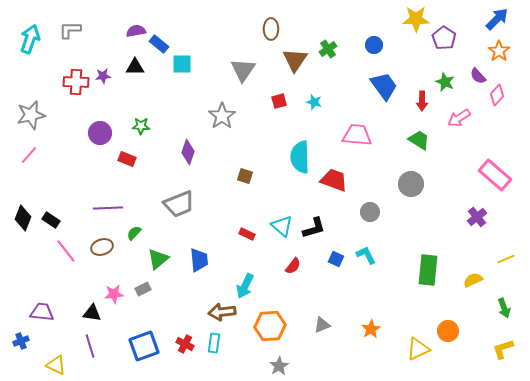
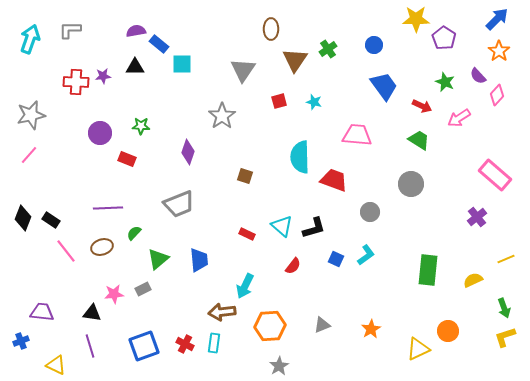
red arrow at (422, 101): moved 5 px down; rotated 66 degrees counterclockwise
cyan L-shape at (366, 255): rotated 80 degrees clockwise
yellow L-shape at (503, 349): moved 2 px right, 12 px up
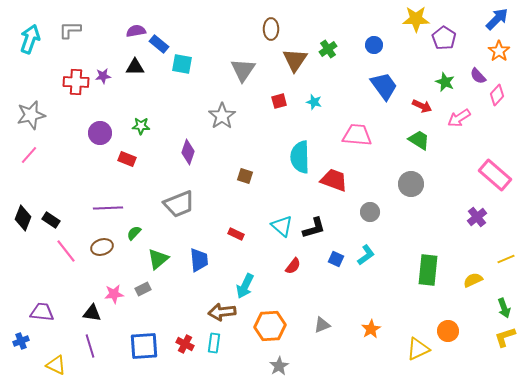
cyan square at (182, 64): rotated 10 degrees clockwise
red rectangle at (247, 234): moved 11 px left
blue square at (144, 346): rotated 16 degrees clockwise
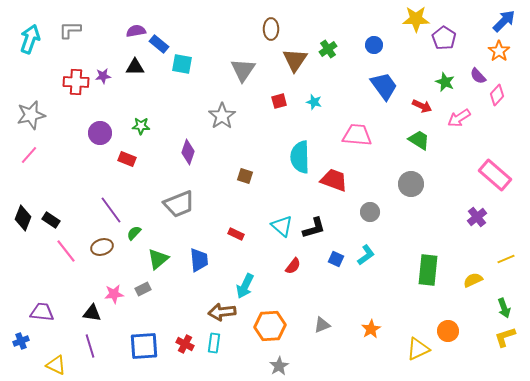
blue arrow at (497, 19): moved 7 px right, 2 px down
purple line at (108, 208): moved 3 px right, 2 px down; rotated 56 degrees clockwise
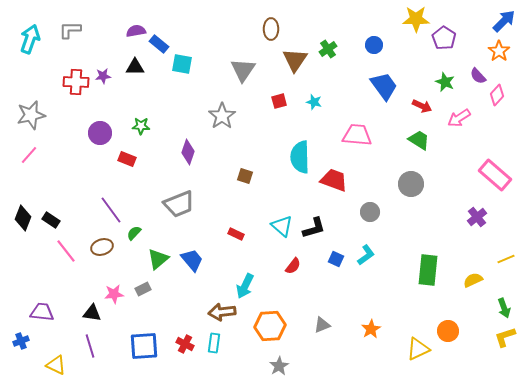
blue trapezoid at (199, 260): moved 7 px left; rotated 35 degrees counterclockwise
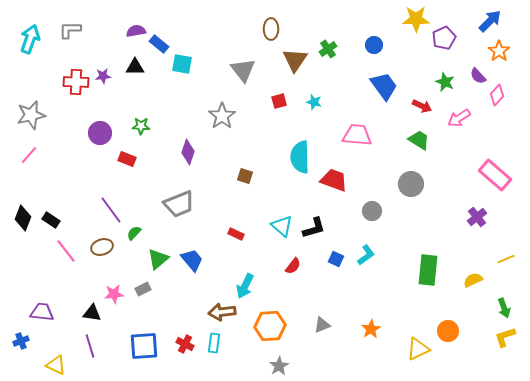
blue arrow at (504, 21): moved 14 px left
purple pentagon at (444, 38): rotated 15 degrees clockwise
gray triangle at (243, 70): rotated 12 degrees counterclockwise
gray circle at (370, 212): moved 2 px right, 1 px up
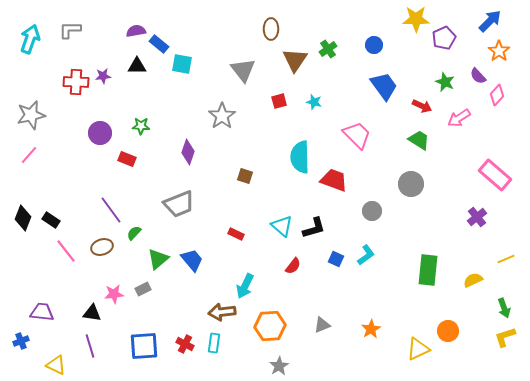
black triangle at (135, 67): moved 2 px right, 1 px up
pink trapezoid at (357, 135): rotated 40 degrees clockwise
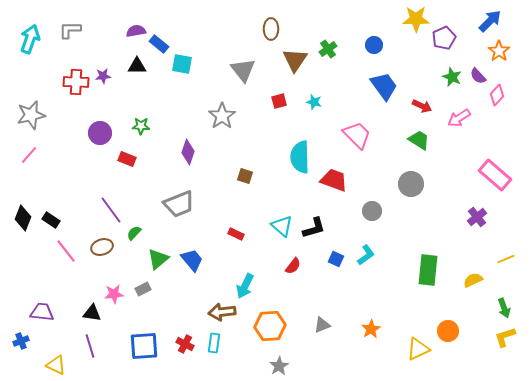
green star at (445, 82): moved 7 px right, 5 px up
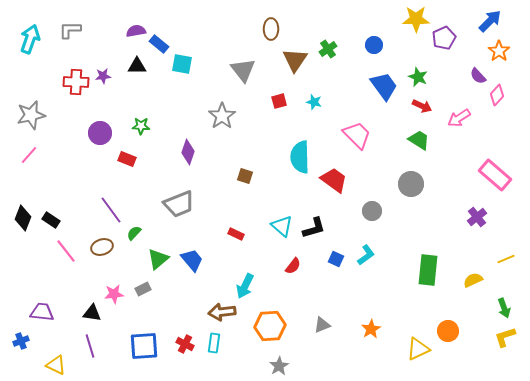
green star at (452, 77): moved 34 px left
red trapezoid at (334, 180): rotated 16 degrees clockwise
